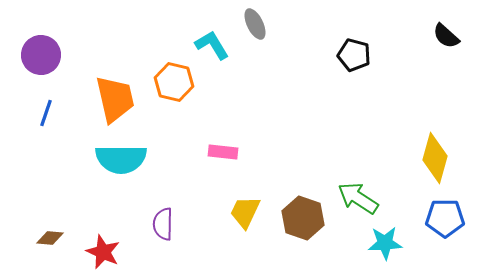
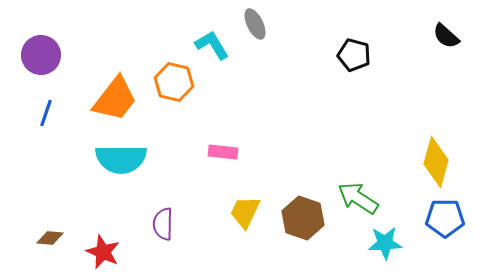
orange trapezoid: rotated 51 degrees clockwise
yellow diamond: moved 1 px right, 4 px down
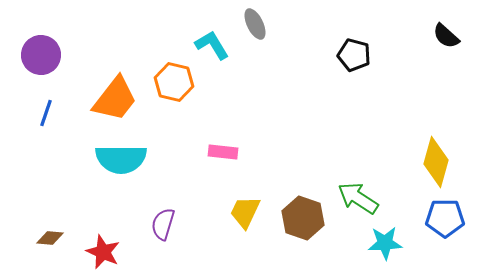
purple semicircle: rotated 16 degrees clockwise
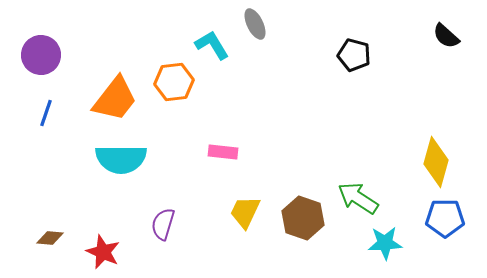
orange hexagon: rotated 21 degrees counterclockwise
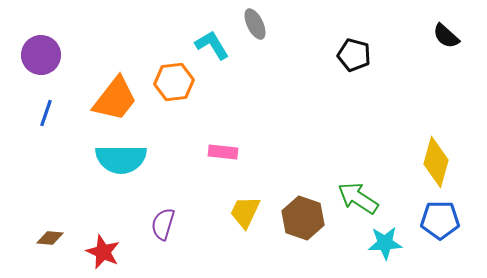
blue pentagon: moved 5 px left, 2 px down
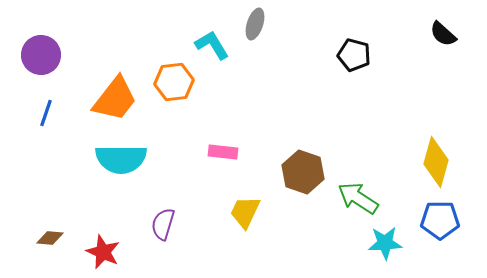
gray ellipse: rotated 44 degrees clockwise
black semicircle: moved 3 px left, 2 px up
brown hexagon: moved 46 px up
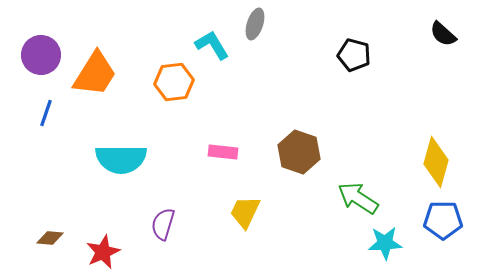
orange trapezoid: moved 20 px left, 25 px up; rotated 6 degrees counterclockwise
brown hexagon: moved 4 px left, 20 px up
blue pentagon: moved 3 px right
red star: rotated 24 degrees clockwise
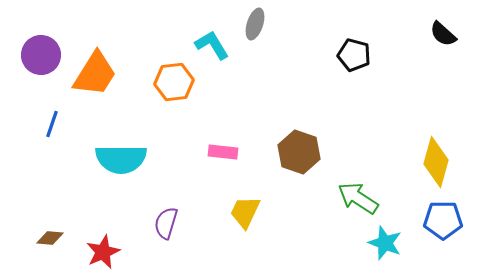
blue line: moved 6 px right, 11 px down
purple semicircle: moved 3 px right, 1 px up
cyan star: rotated 24 degrees clockwise
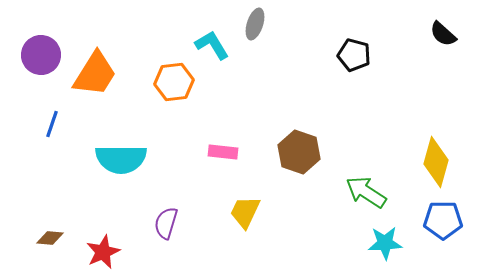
green arrow: moved 8 px right, 6 px up
cyan star: rotated 24 degrees counterclockwise
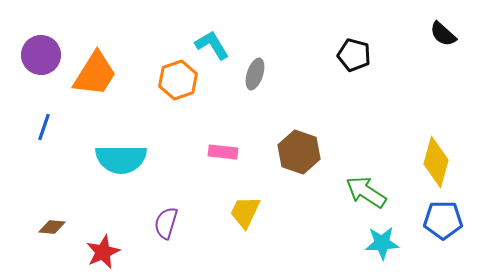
gray ellipse: moved 50 px down
orange hexagon: moved 4 px right, 2 px up; rotated 12 degrees counterclockwise
blue line: moved 8 px left, 3 px down
brown diamond: moved 2 px right, 11 px up
cyan star: moved 3 px left
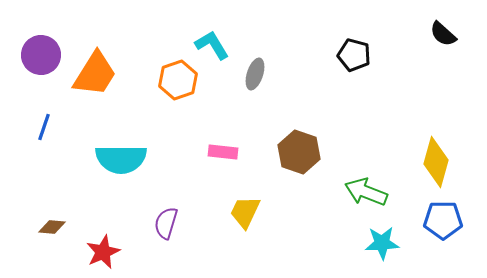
green arrow: rotated 12 degrees counterclockwise
